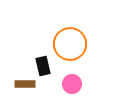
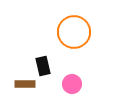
orange circle: moved 4 px right, 12 px up
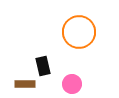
orange circle: moved 5 px right
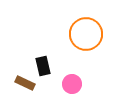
orange circle: moved 7 px right, 2 px down
brown rectangle: moved 1 px up; rotated 24 degrees clockwise
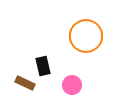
orange circle: moved 2 px down
pink circle: moved 1 px down
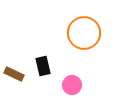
orange circle: moved 2 px left, 3 px up
brown rectangle: moved 11 px left, 9 px up
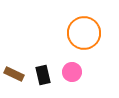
black rectangle: moved 9 px down
pink circle: moved 13 px up
